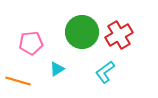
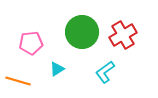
red cross: moved 4 px right
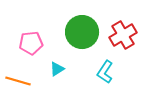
cyan L-shape: rotated 20 degrees counterclockwise
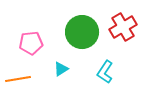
red cross: moved 8 px up
cyan triangle: moved 4 px right
orange line: moved 2 px up; rotated 25 degrees counterclockwise
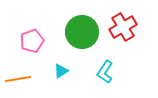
pink pentagon: moved 1 px right, 2 px up; rotated 15 degrees counterclockwise
cyan triangle: moved 2 px down
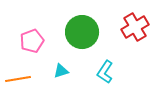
red cross: moved 12 px right
cyan triangle: rotated 14 degrees clockwise
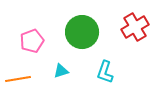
cyan L-shape: rotated 15 degrees counterclockwise
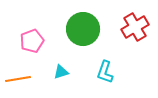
green circle: moved 1 px right, 3 px up
cyan triangle: moved 1 px down
